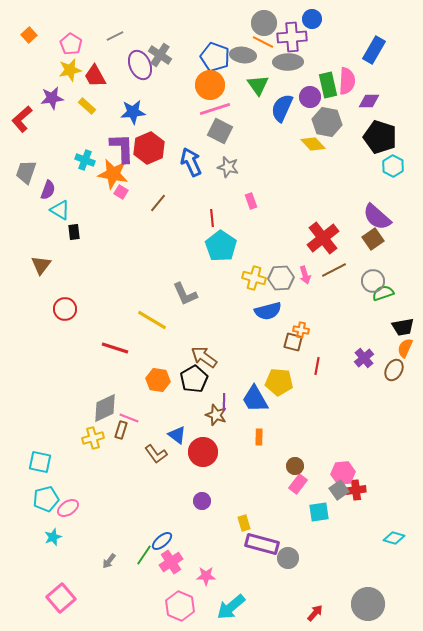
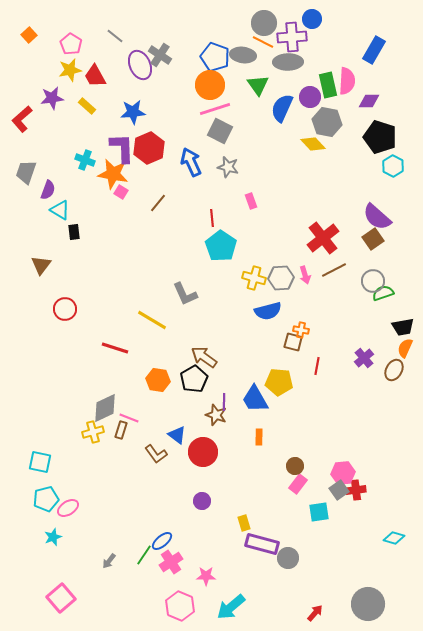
gray line at (115, 36): rotated 66 degrees clockwise
yellow cross at (93, 438): moved 6 px up
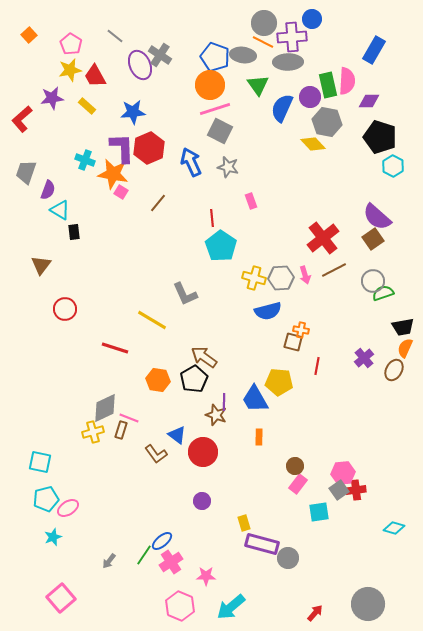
cyan diamond at (394, 538): moved 10 px up
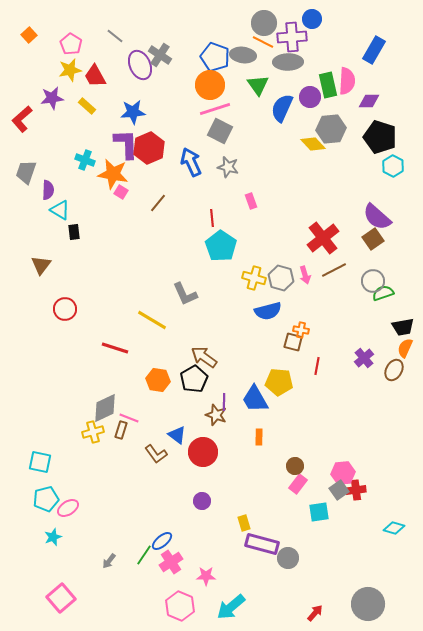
gray hexagon at (327, 122): moved 4 px right, 7 px down; rotated 16 degrees counterclockwise
purple L-shape at (122, 148): moved 4 px right, 4 px up
purple semicircle at (48, 190): rotated 18 degrees counterclockwise
gray hexagon at (281, 278): rotated 20 degrees clockwise
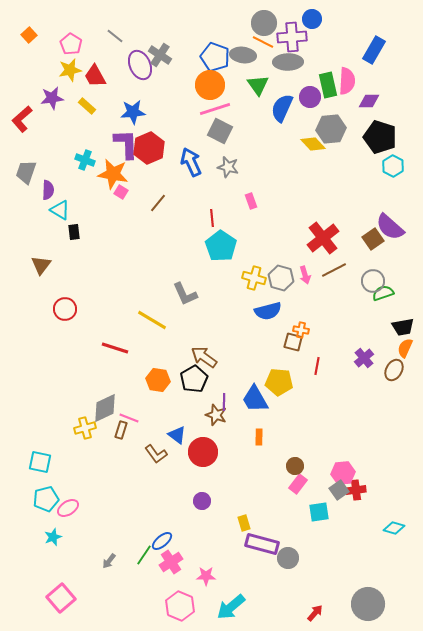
purple semicircle at (377, 217): moved 13 px right, 10 px down
yellow cross at (93, 432): moved 8 px left, 4 px up
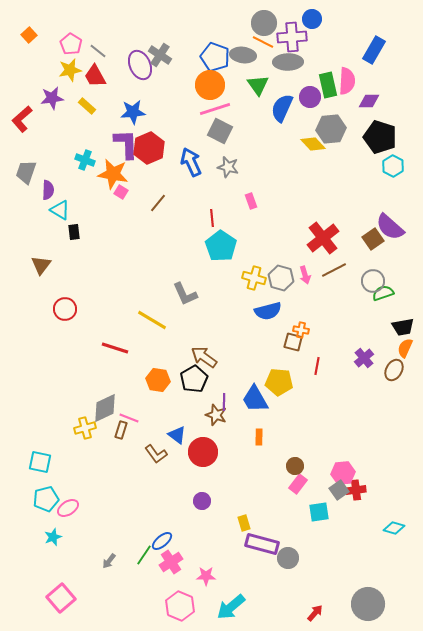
gray line at (115, 36): moved 17 px left, 15 px down
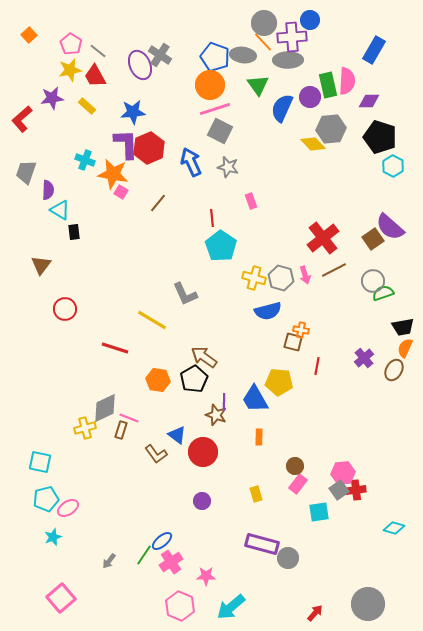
blue circle at (312, 19): moved 2 px left, 1 px down
orange line at (263, 42): rotated 20 degrees clockwise
gray ellipse at (288, 62): moved 2 px up
yellow rectangle at (244, 523): moved 12 px right, 29 px up
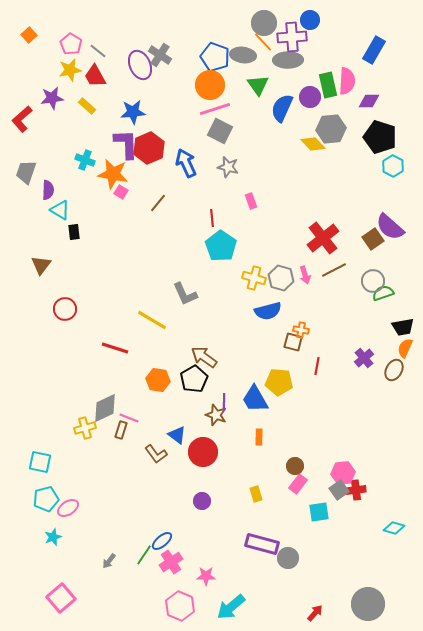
blue arrow at (191, 162): moved 5 px left, 1 px down
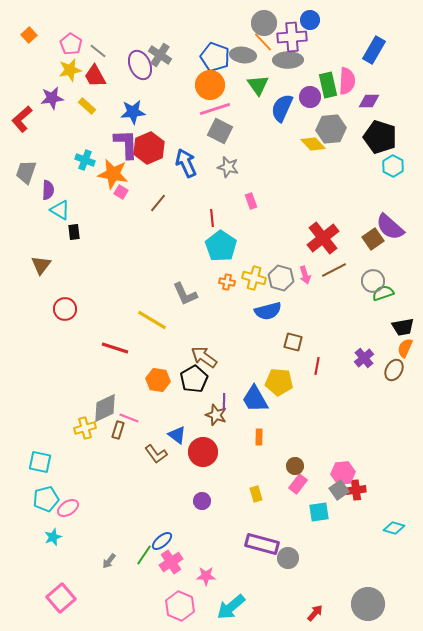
orange cross at (301, 330): moved 74 px left, 48 px up
brown rectangle at (121, 430): moved 3 px left
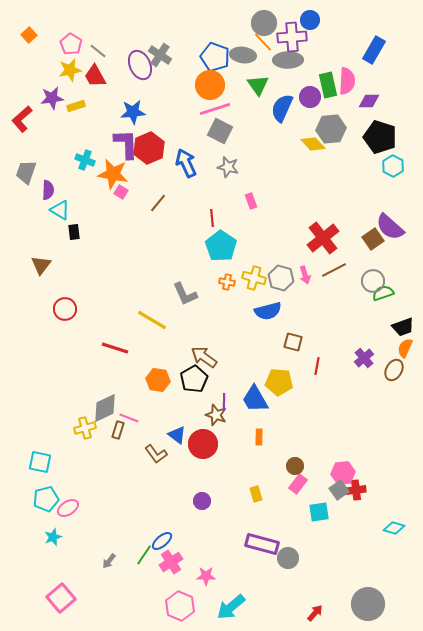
yellow rectangle at (87, 106): moved 11 px left; rotated 60 degrees counterclockwise
black trapezoid at (403, 327): rotated 10 degrees counterclockwise
red circle at (203, 452): moved 8 px up
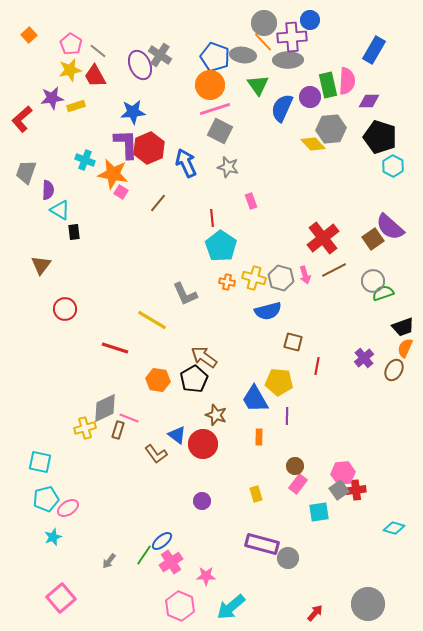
purple line at (224, 402): moved 63 px right, 14 px down
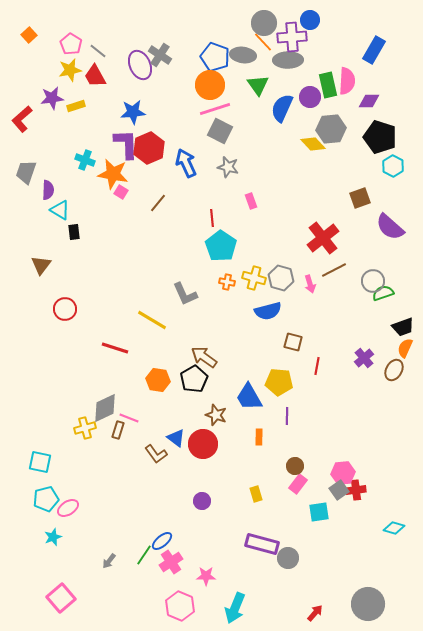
brown square at (373, 239): moved 13 px left, 41 px up; rotated 15 degrees clockwise
pink arrow at (305, 275): moved 5 px right, 9 px down
blue trapezoid at (255, 399): moved 6 px left, 2 px up
blue triangle at (177, 435): moved 1 px left, 3 px down
cyan arrow at (231, 607): moved 4 px right, 1 px down; rotated 28 degrees counterclockwise
